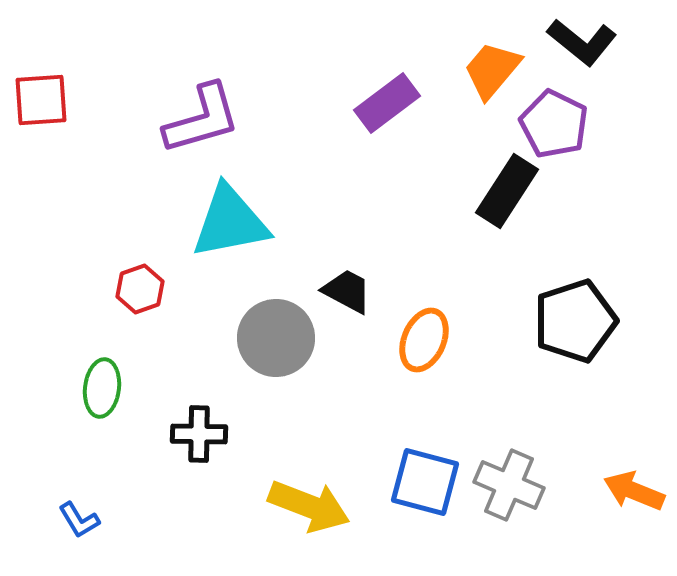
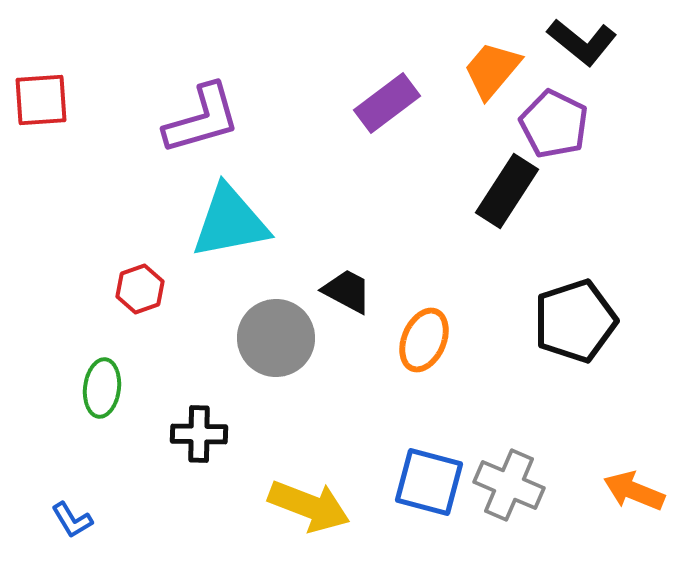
blue square: moved 4 px right
blue L-shape: moved 7 px left
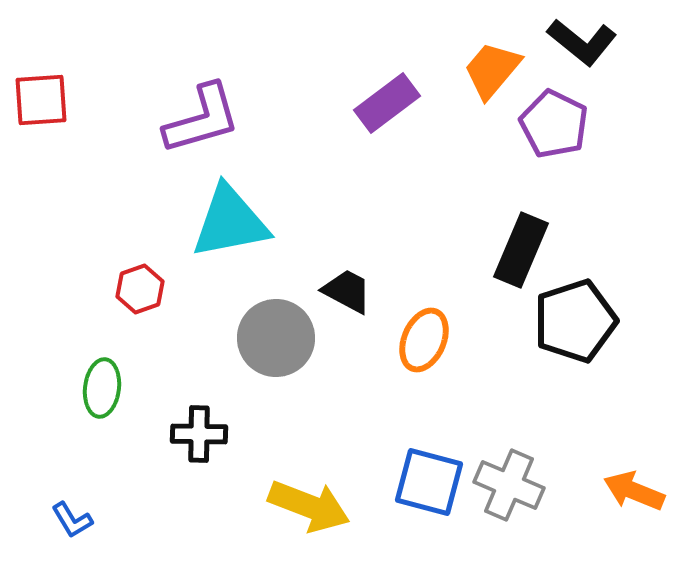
black rectangle: moved 14 px right, 59 px down; rotated 10 degrees counterclockwise
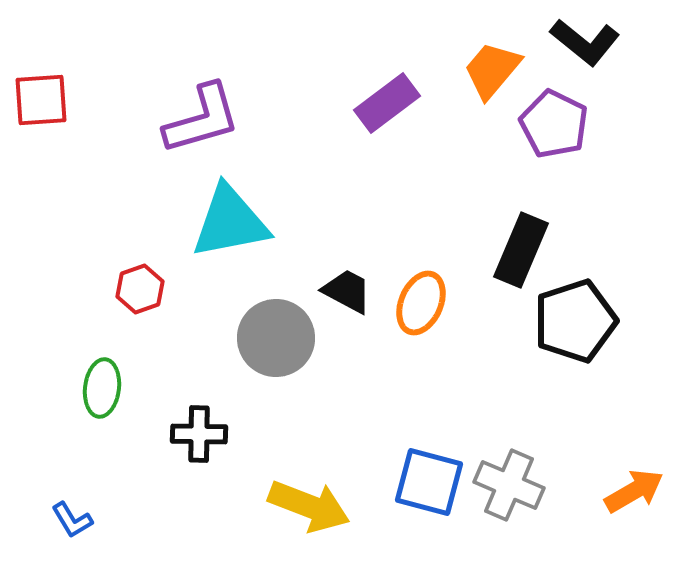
black L-shape: moved 3 px right
orange ellipse: moved 3 px left, 37 px up
orange arrow: rotated 128 degrees clockwise
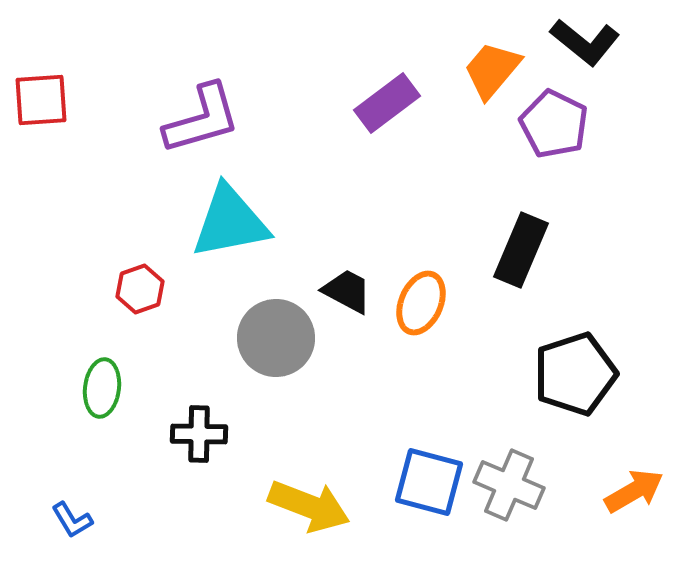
black pentagon: moved 53 px down
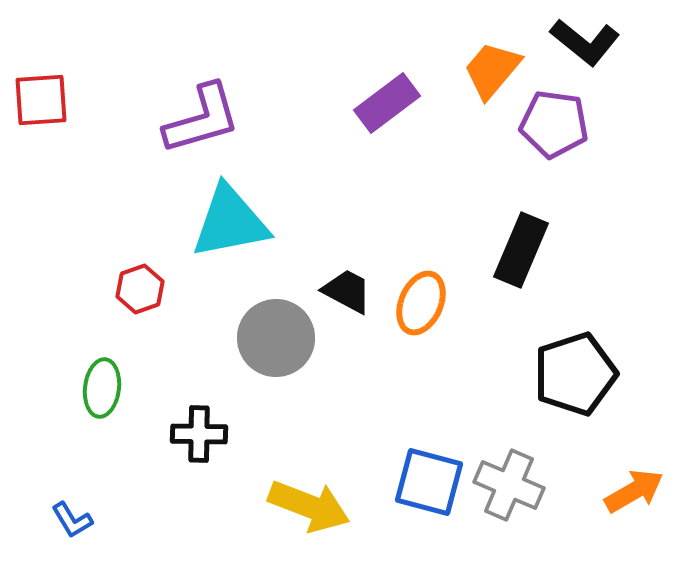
purple pentagon: rotated 18 degrees counterclockwise
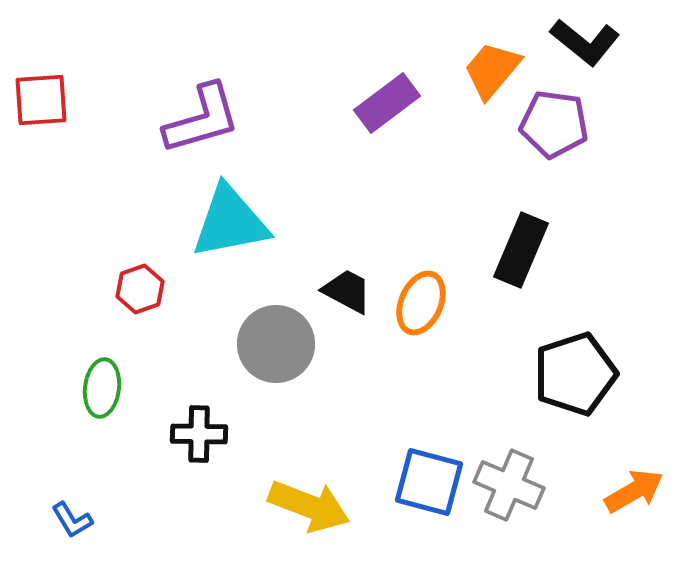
gray circle: moved 6 px down
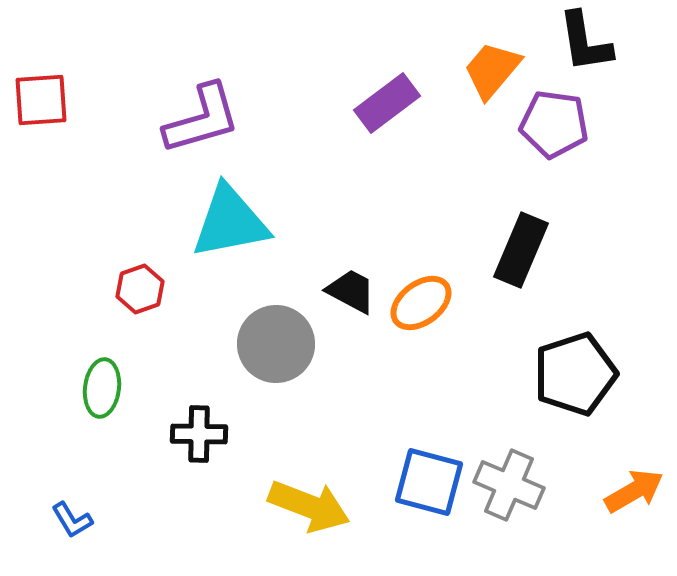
black L-shape: rotated 42 degrees clockwise
black trapezoid: moved 4 px right
orange ellipse: rotated 30 degrees clockwise
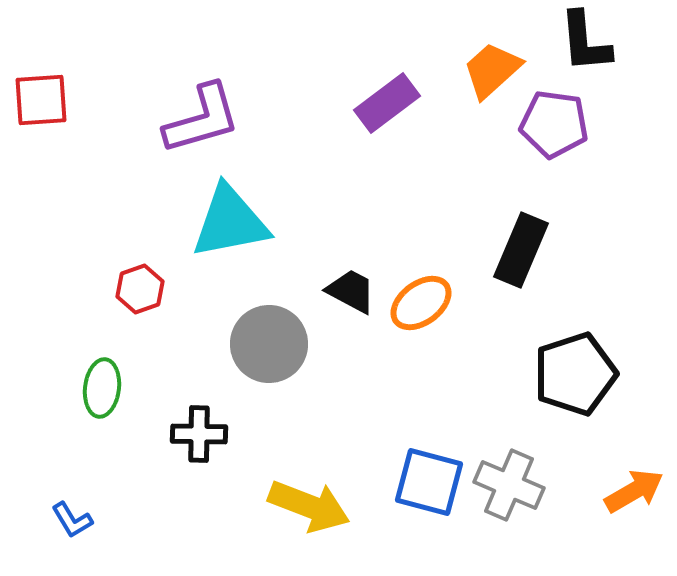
black L-shape: rotated 4 degrees clockwise
orange trapezoid: rotated 8 degrees clockwise
gray circle: moved 7 px left
